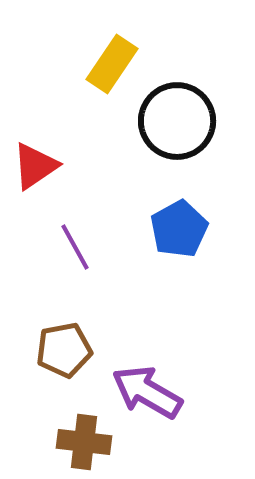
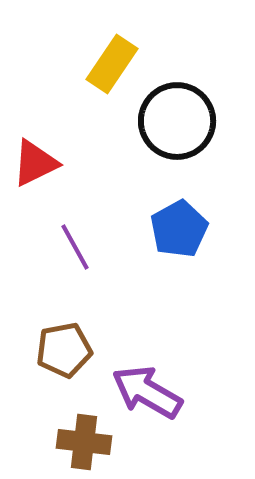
red triangle: moved 3 px up; rotated 8 degrees clockwise
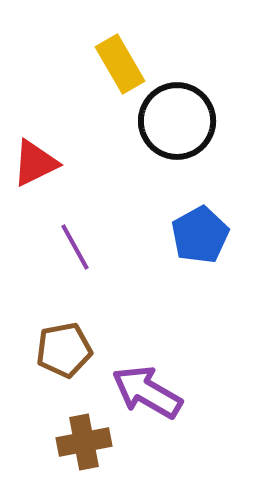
yellow rectangle: moved 8 px right; rotated 64 degrees counterclockwise
blue pentagon: moved 21 px right, 6 px down
brown cross: rotated 18 degrees counterclockwise
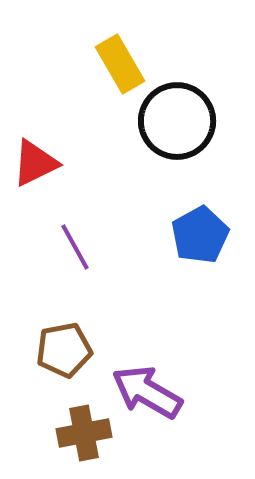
brown cross: moved 9 px up
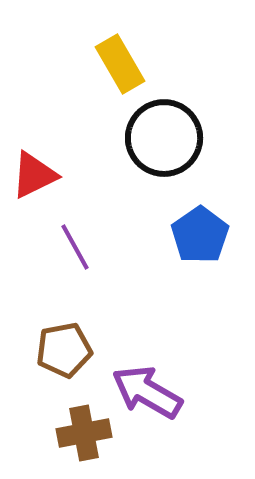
black circle: moved 13 px left, 17 px down
red triangle: moved 1 px left, 12 px down
blue pentagon: rotated 6 degrees counterclockwise
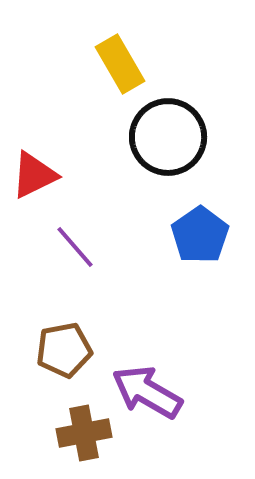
black circle: moved 4 px right, 1 px up
purple line: rotated 12 degrees counterclockwise
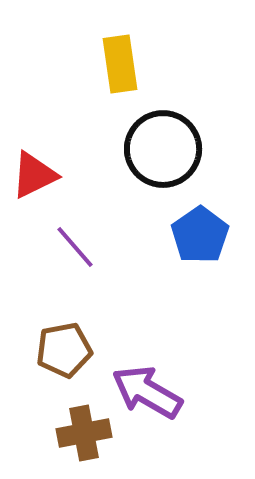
yellow rectangle: rotated 22 degrees clockwise
black circle: moved 5 px left, 12 px down
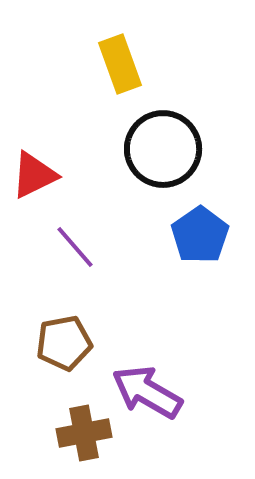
yellow rectangle: rotated 12 degrees counterclockwise
brown pentagon: moved 7 px up
